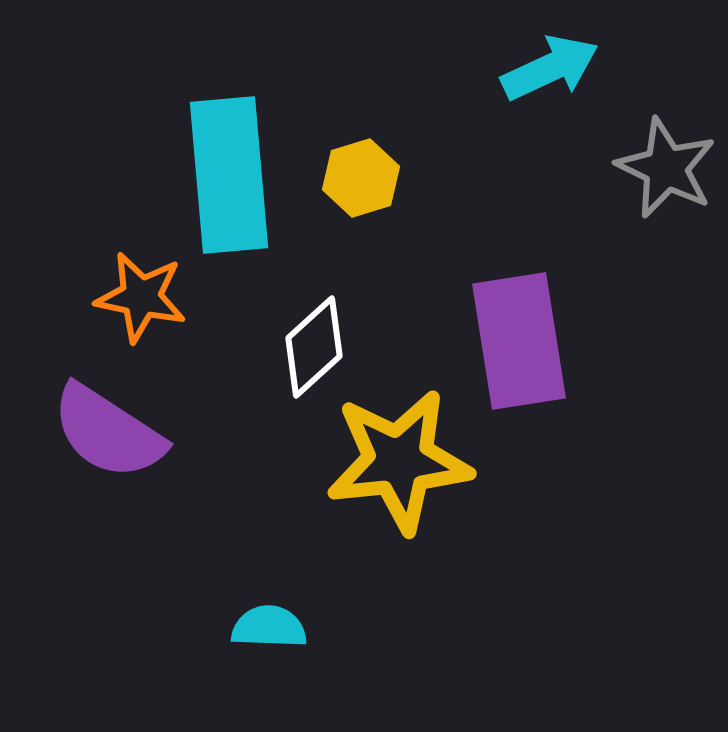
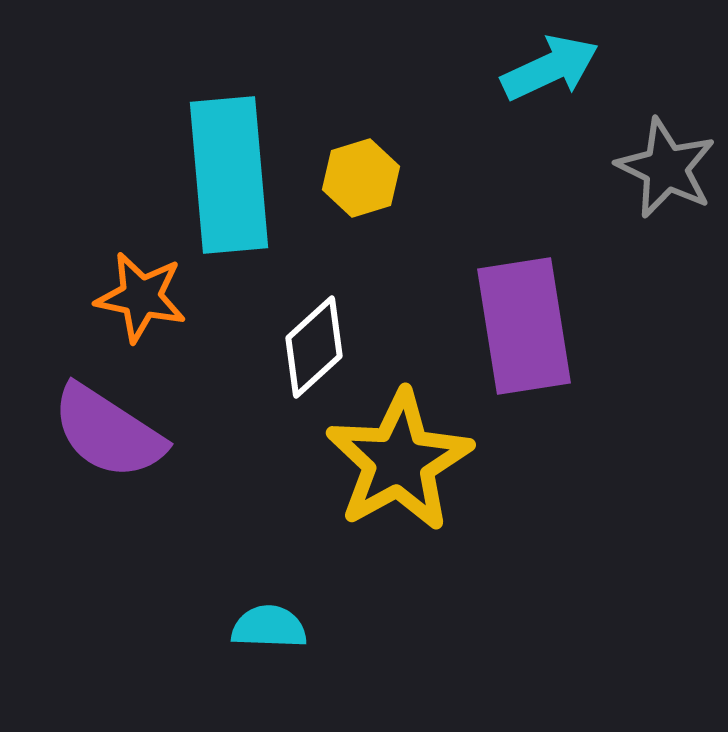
purple rectangle: moved 5 px right, 15 px up
yellow star: rotated 23 degrees counterclockwise
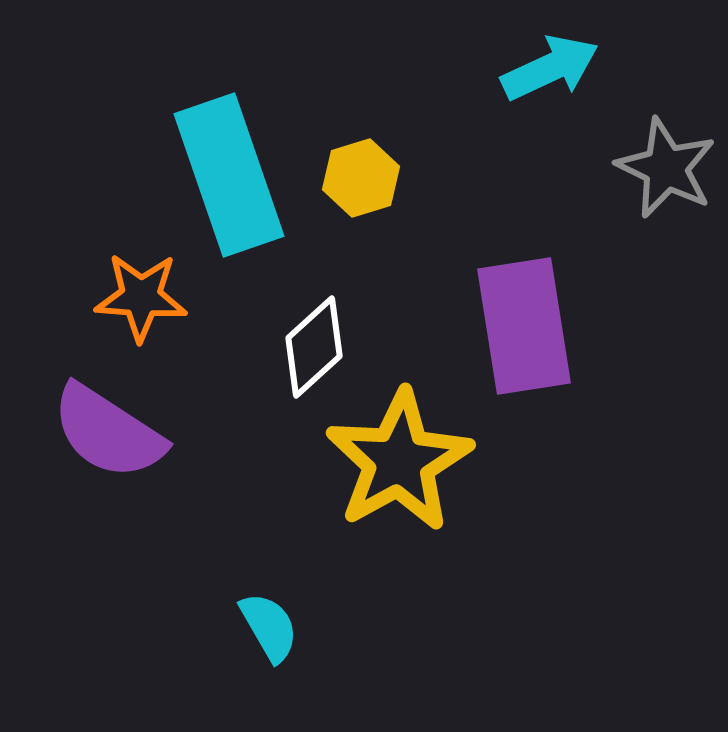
cyan rectangle: rotated 14 degrees counterclockwise
orange star: rotated 8 degrees counterclockwise
cyan semicircle: rotated 58 degrees clockwise
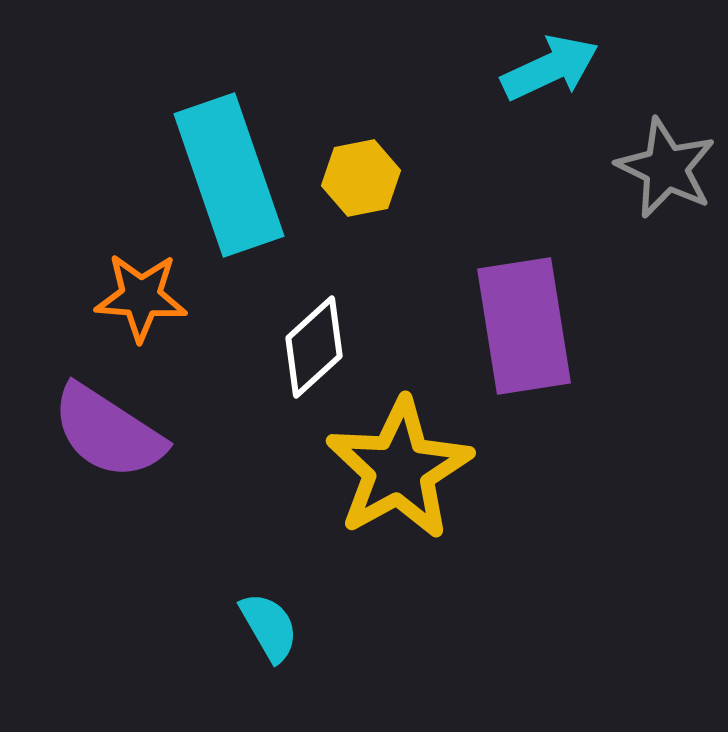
yellow hexagon: rotated 6 degrees clockwise
yellow star: moved 8 px down
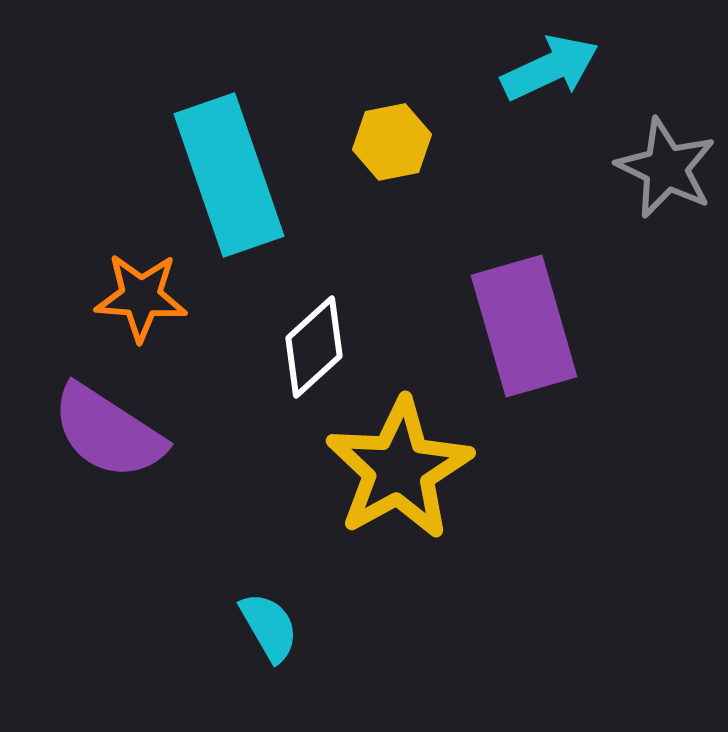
yellow hexagon: moved 31 px right, 36 px up
purple rectangle: rotated 7 degrees counterclockwise
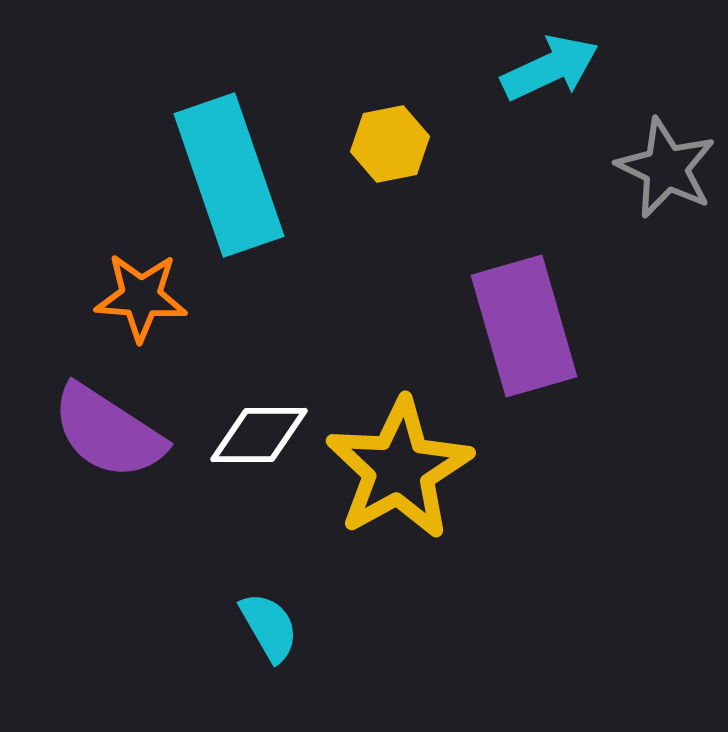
yellow hexagon: moved 2 px left, 2 px down
white diamond: moved 55 px left, 88 px down; rotated 42 degrees clockwise
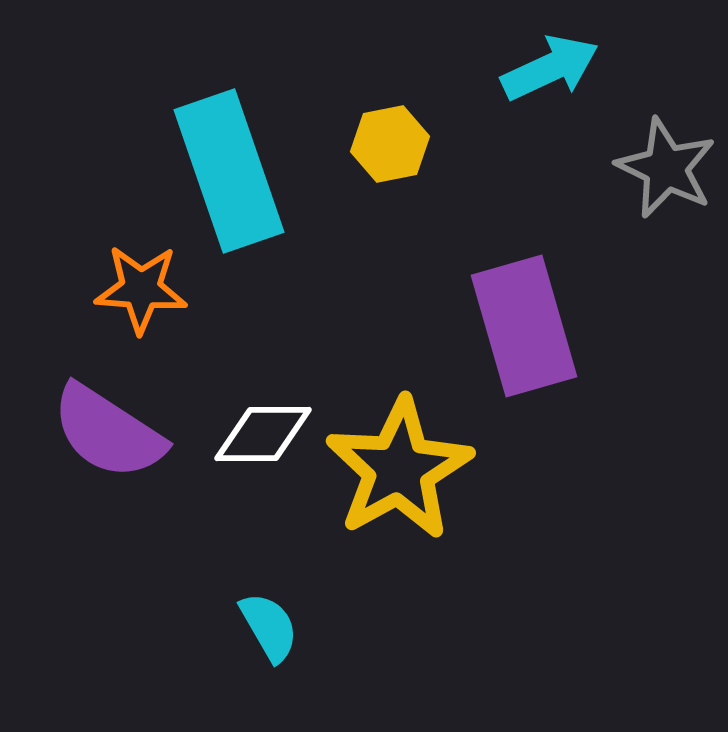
cyan rectangle: moved 4 px up
orange star: moved 8 px up
white diamond: moved 4 px right, 1 px up
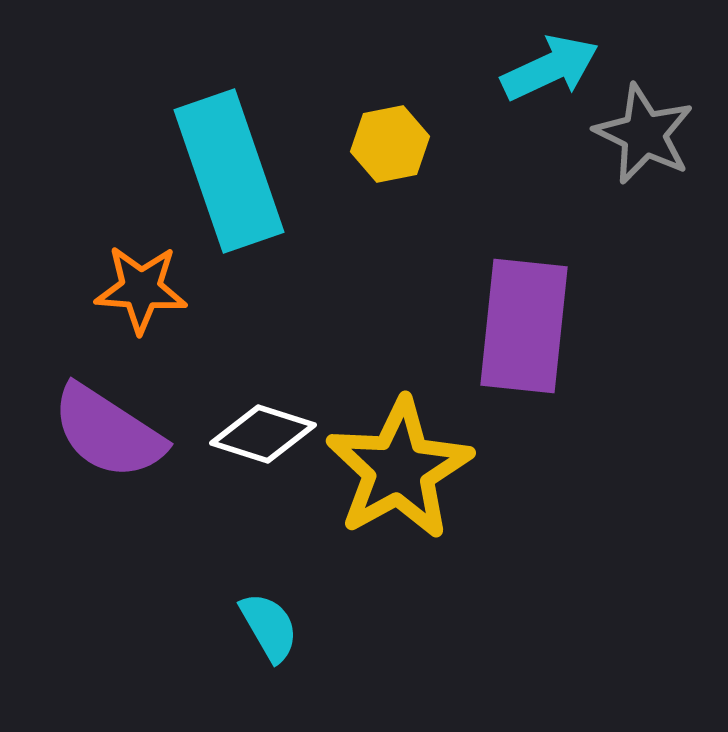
gray star: moved 22 px left, 34 px up
purple rectangle: rotated 22 degrees clockwise
white diamond: rotated 18 degrees clockwise
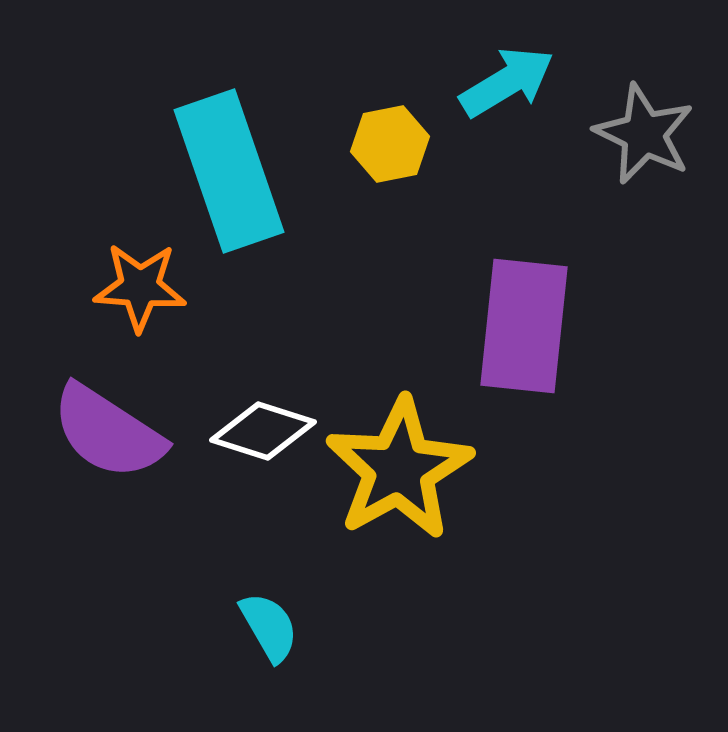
cyan arrow: moved 43 px left, 14 px down; rotated 6 degrees counterclockwise
orange star: moved 1 px left, 2 px up
white diamond: moved 3 px up
